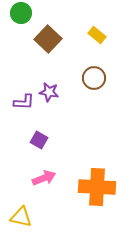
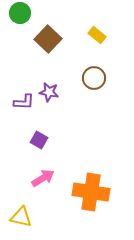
green circle: moved 1 px left
pink arrow: moved 1 px left; rotated 10 degrees counterclockwise
orange cross: moved 6 px left, 5 px down; rotated 6 degrees clockwise
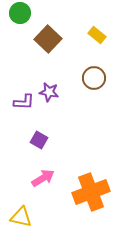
orange cross: rotated 30 degrees counterclockwise
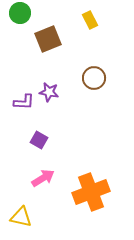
yellow rectangle: moved 7 px left, 15 px up; rotated 24 degrees clockwise
brown square: rotated 24 degrees clockwise
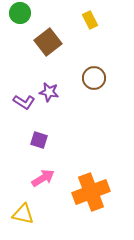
brown square: moved 3 px down; rotated 16 degrees counterclockwise
purple L-shape: rotated 30 degrees clockwise
purple square: rotated 12 degrees counterclockwise
yellow triangle: moved 2 px right, 3 px up
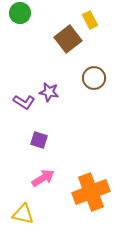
brown square: moved 20 px right, 3 px up
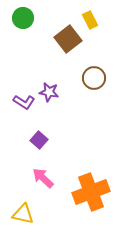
green circle: moved 3 px right, 5 px down
purple square: rotated 24 degrees clockwise
pink arrow: rotated 105 degrees counterclockwise
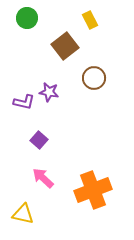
green circle: moved 4 px right
brown square: moved 3 px left, 7 px down
purple L-shape: rotated 20 degrees counterclockwise
orange cross: moved 2 px right, 2 px up
